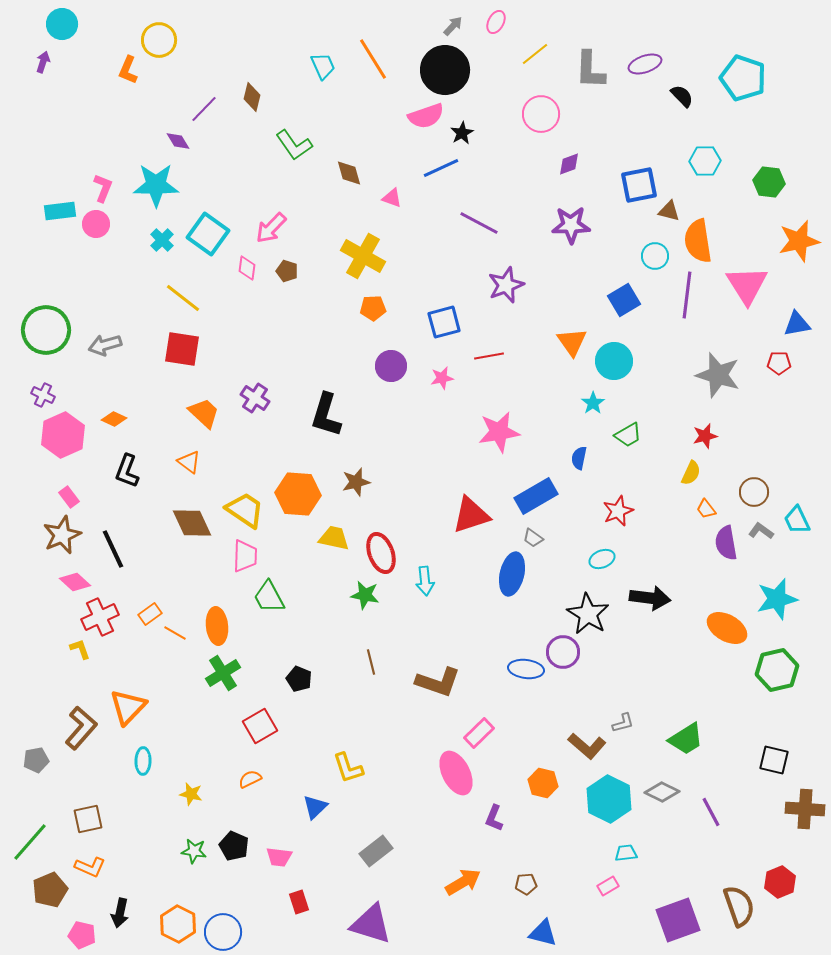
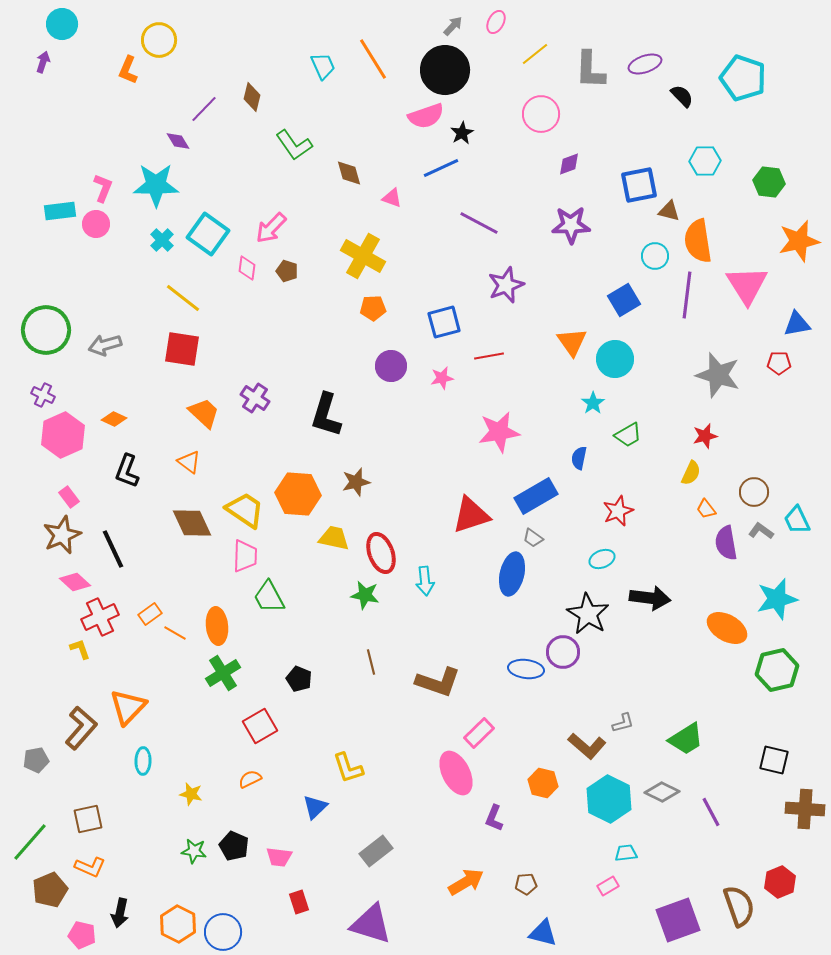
cyan circle at (614, 361): moved 1 px right, 2 px up
orange arrow at (463, 882): moved 3 px right
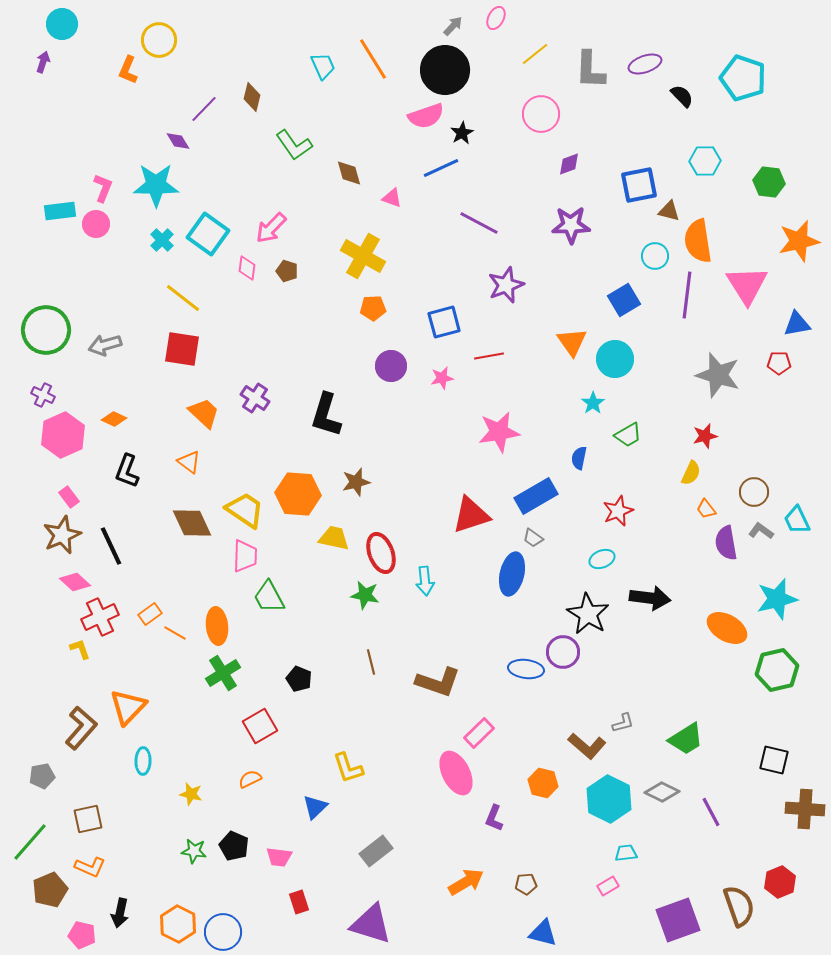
pink ellipse at (496, 22): moved 4 px up
black line at (113, 549): moved 2 px left, 3 px up
gray pentagon at (36, 760): moved 6 px right, 16 px down
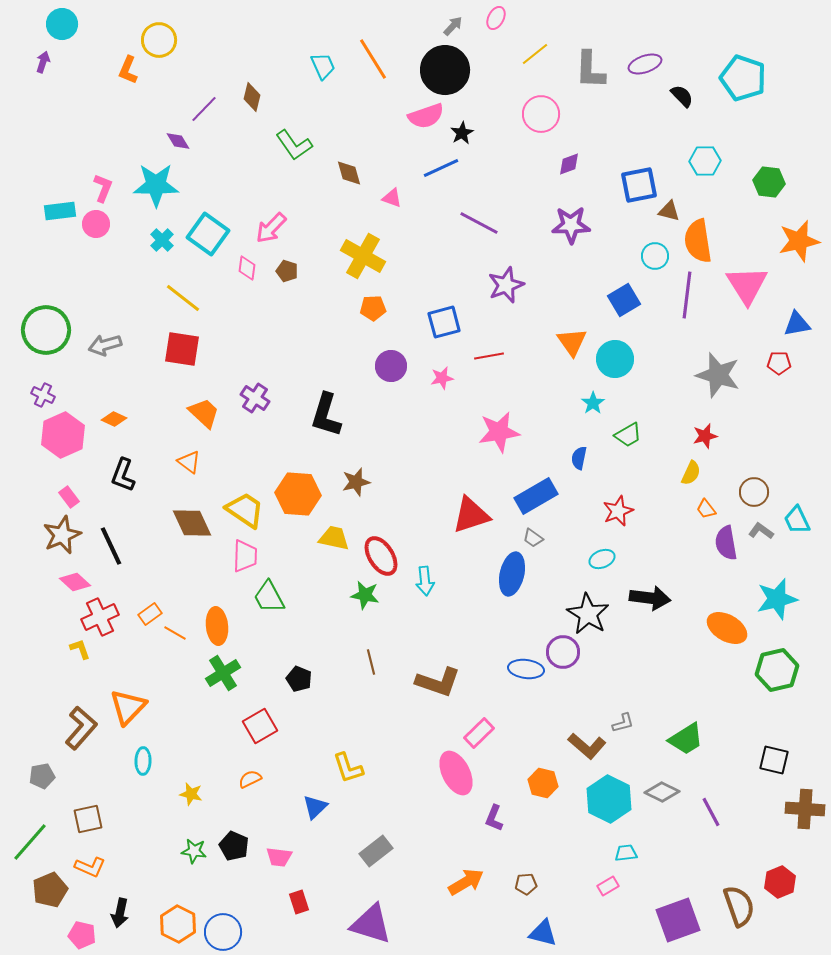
black L-shape at (127, 471): moved 4 px left, 4 px down
red ellipse at (381, 553): moved 3 px down; rotated 12 degrees counterclockwise
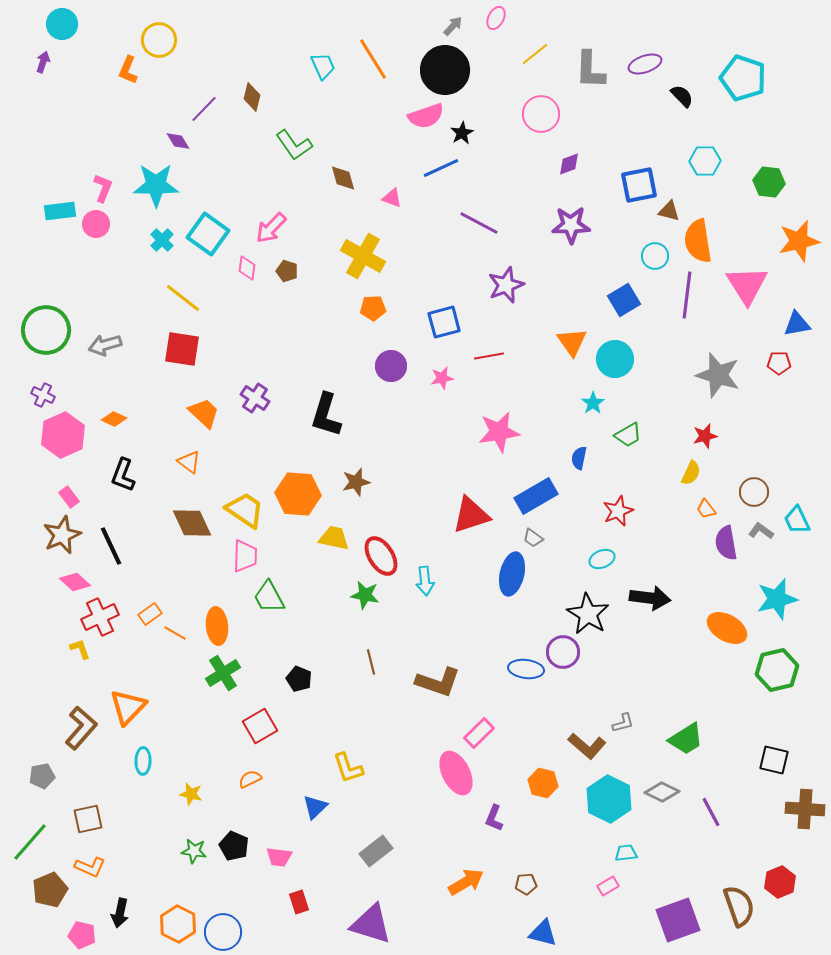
brown diamond at (349, 173): moved 6 px left, 5 px down
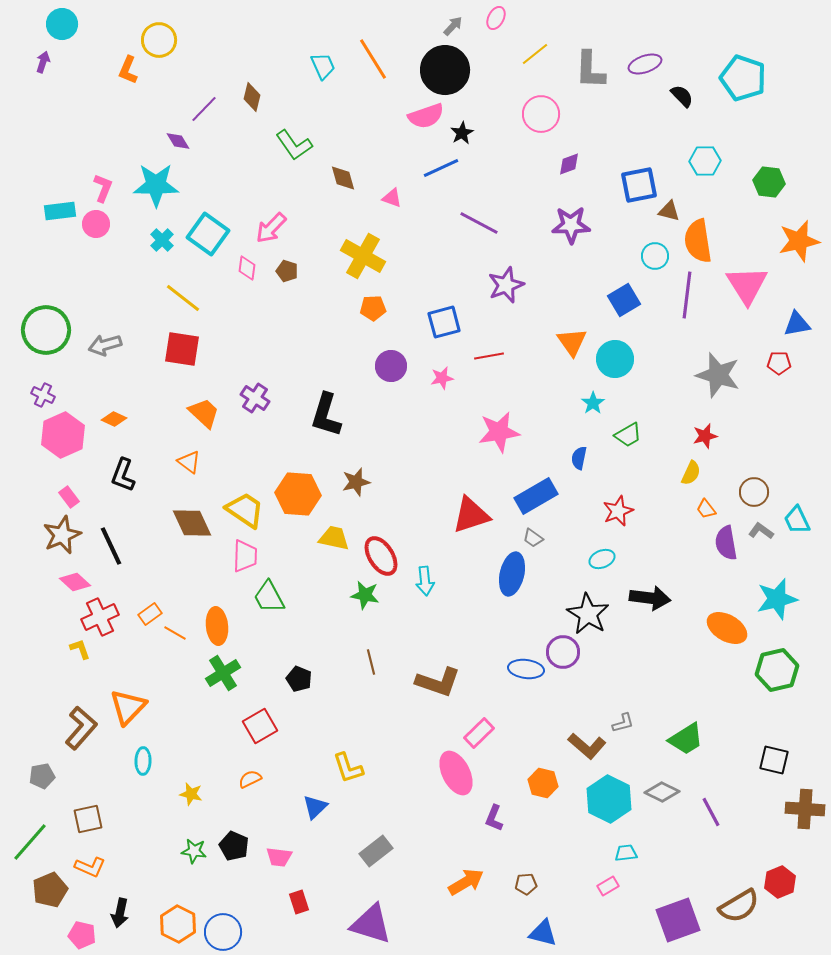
brown semicircle at (739, 906): rotated 78 degrees clockwise
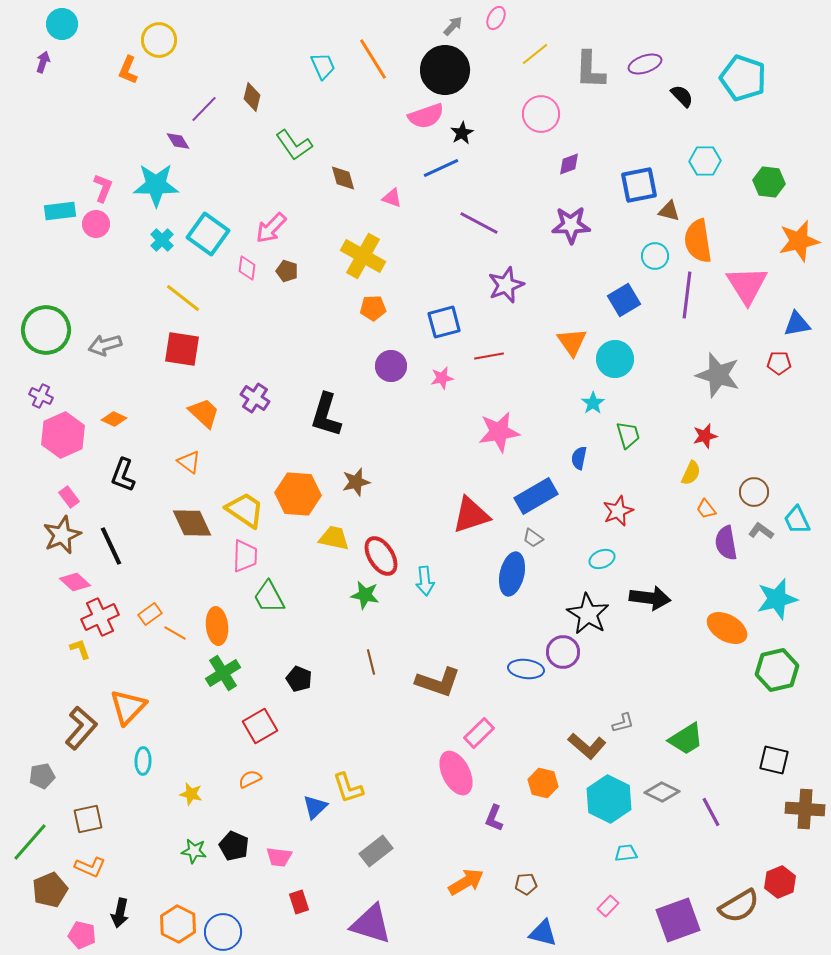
purple cross at (43, 395): moved 2 px left, 1 px down
green trapezoid at (628, 435): rotated 76 degrees counterclockwise
yellow L-shape at (348, 768): moved 20 px down
pink rectangle at (608, 886): moved 20 px down; rotated 15 degrees counterclockwise
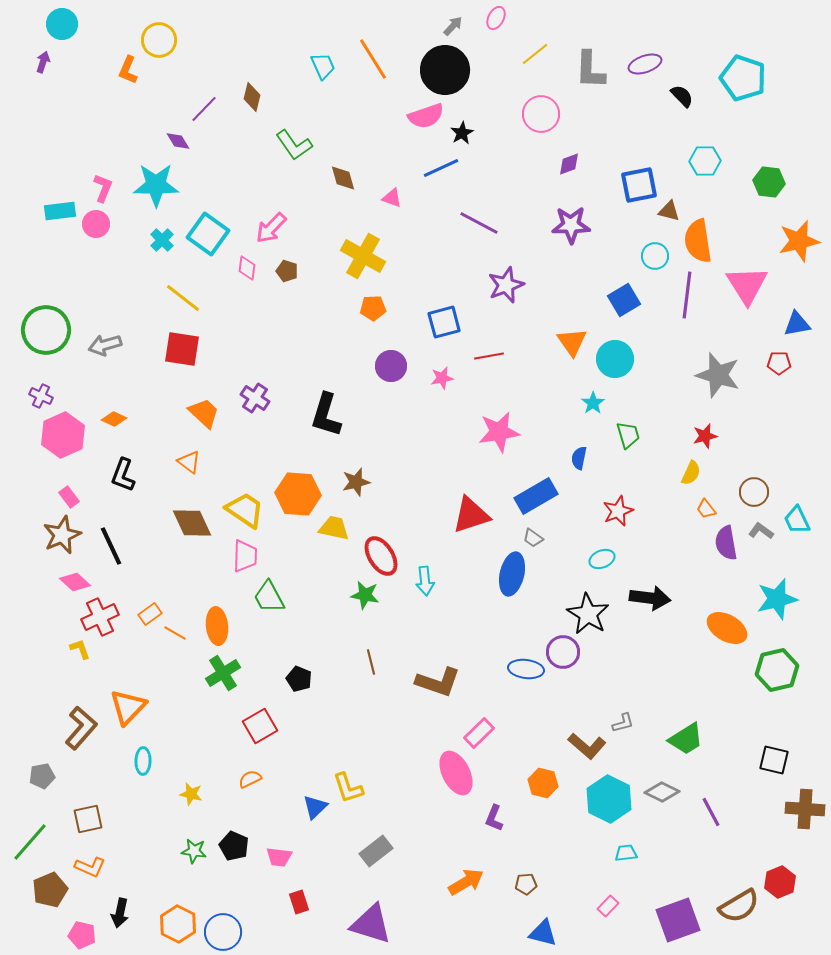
yellow trapezoid at (334, 538): moved 10 px up
